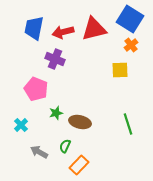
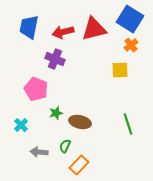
blue trapezoid: moved 5 px left, 1 px up
gray arrow: rotated 24 degrees counterclockwise
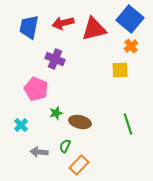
blue square: rotated 8 degrees clockwise
red arrow: moved 9 px up
orange cross: moved 1 px down
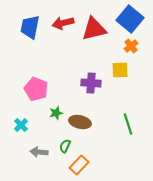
blue trapezoid: moved 1 px right
purple cross: moved 36 px right, 24 px down; rotated 18 degrees counterclockwise
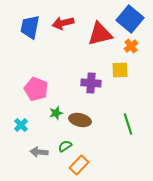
red triangle: moved 6 px right, 5 px down
brown ellipse: moved 2 px up
green semicircle: rotated 32 degrees clockwise
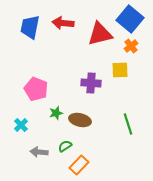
red arrow: rotated 20 degrees clockwise
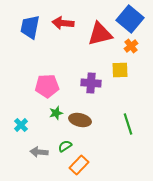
pink pentagon: moved 11 px right, 3 px up; rotated 25 degrees counterclockwise
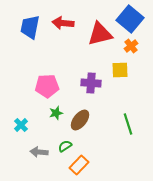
brown ellipse: rotated 65 degrees counterclockwise
